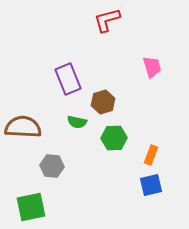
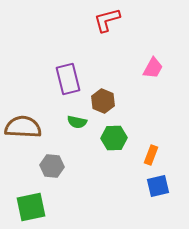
pink trapezoid: moved 1 px right, 1 px down; rotated 45 degrees clockwise
purple rectangle: rotated 8 degrees clockwise
brown hexagon: moved 1 px up; rotated 20 degrees counterclockwise
blue square: moved 7 px right, 1 px down
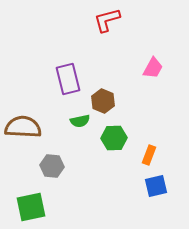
green semicircle: moved 3 px right, 1 px up; rotated 24 degrees counterclockwise
orange rectangle: moved 2 px left
blue square: moved 2 px left
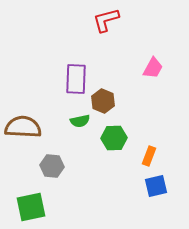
red L-shape: moved 1 px left
purple rectangle: moved 8 px right; rotated 16 degrees clockwise
orange rectangle: moved 1 px down
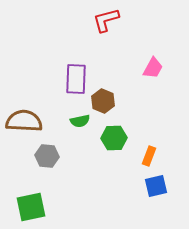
brown semicircle: moved 1 px right, 6 px up
gray hexagon: moved 5 px left, 10 px up
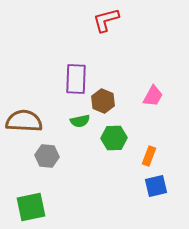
pink trapezoid: moved 28 px down
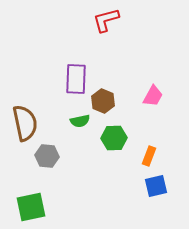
brown semicircle: moved 1 px right, 2 px down; rotated 75 degrees clockwise
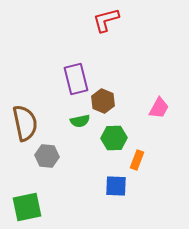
purple rectangle: rotated 16 degrees counterclockwise
pink trapezoid: moved 6 px right, 12 px down
orange rectangle: moved 12 px left, 4 px down
blue square: moved 40 px left; rotated 15 degrees clockwise
green square: moved 4 px left
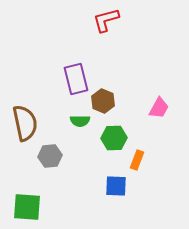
green semicircle: rotated 12 degrees clockwise
gray hexagon: moved 3 px right; rotated 10 degrees counterclockwise
green square: rotated 16 degrees clockwise
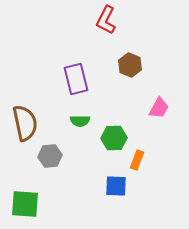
red L-shape: rotated 48 degrees counterclockwise
brown hexagon: moved 27 px right, 36 px up
green square: moved 2 px left, 3 px up
